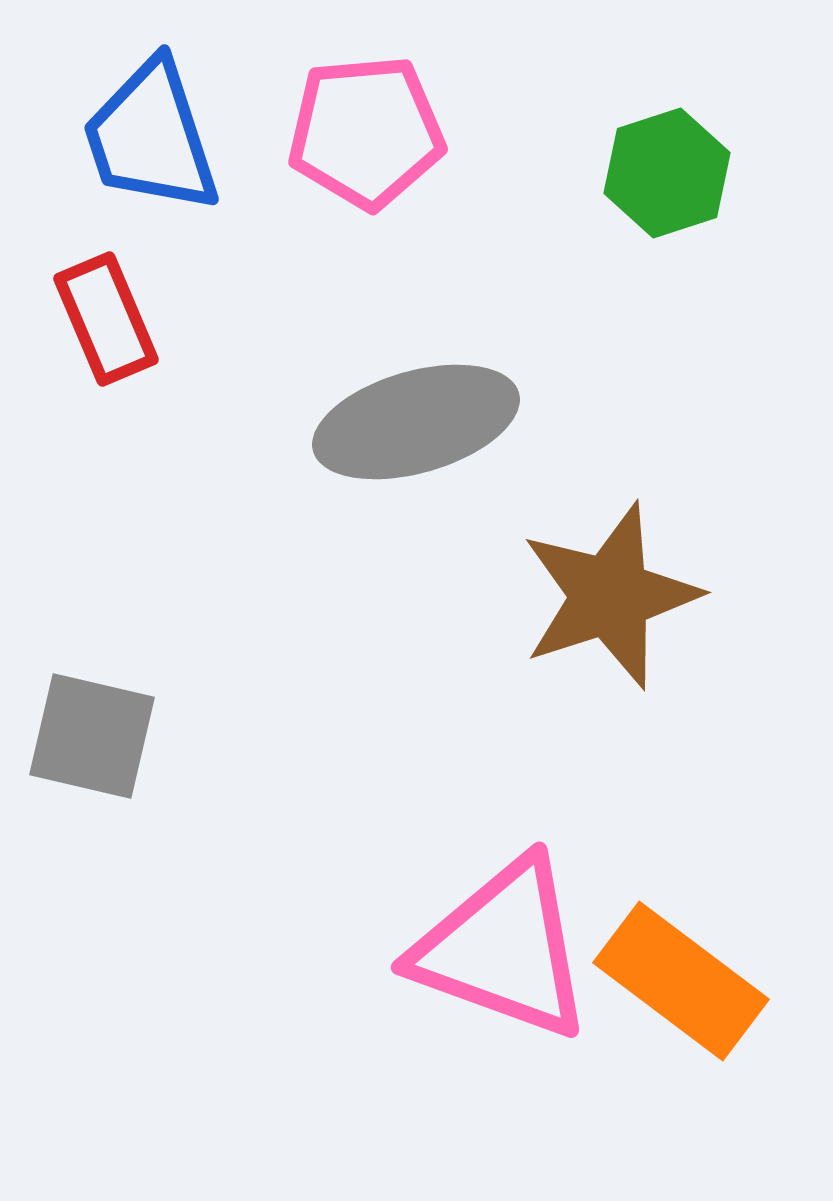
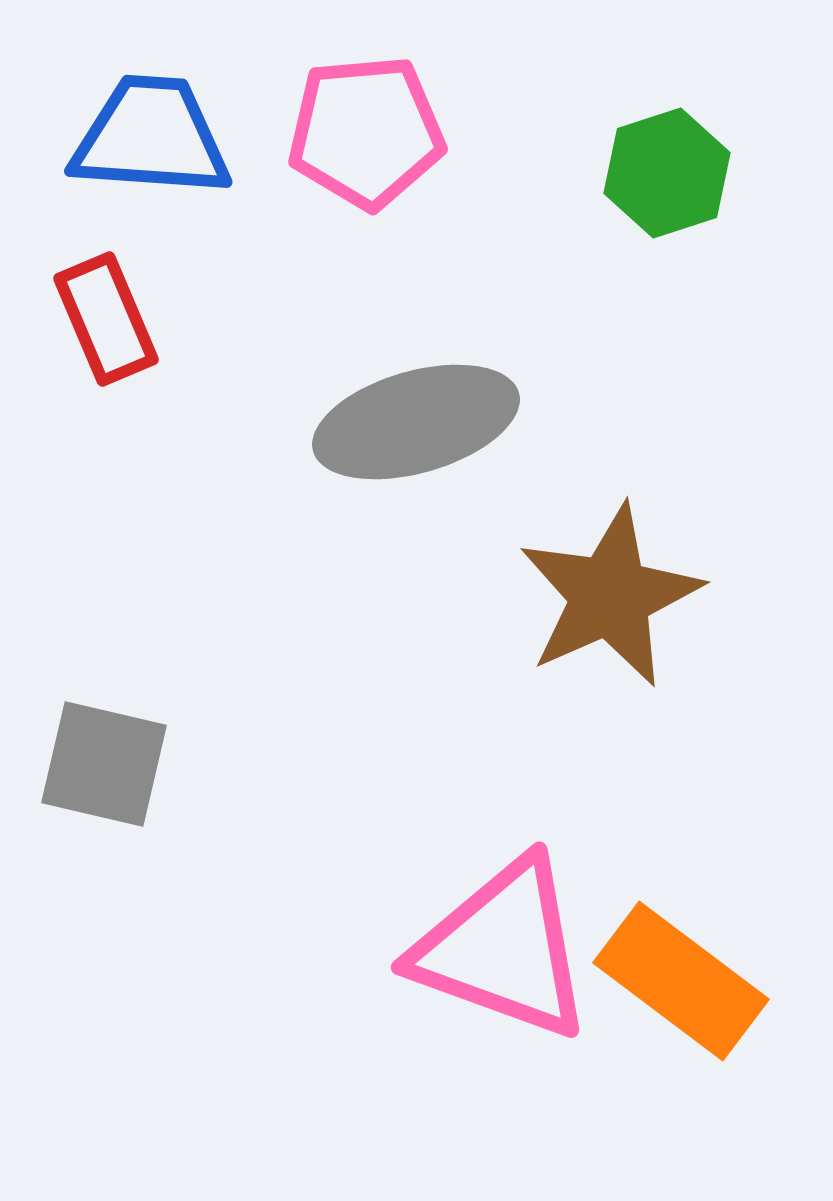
blue trapezoid: rotated 112 degrees clockwise
brown star: rotated 6 degrees counterclockwise
gray square: moved 12 px right, 28 px down
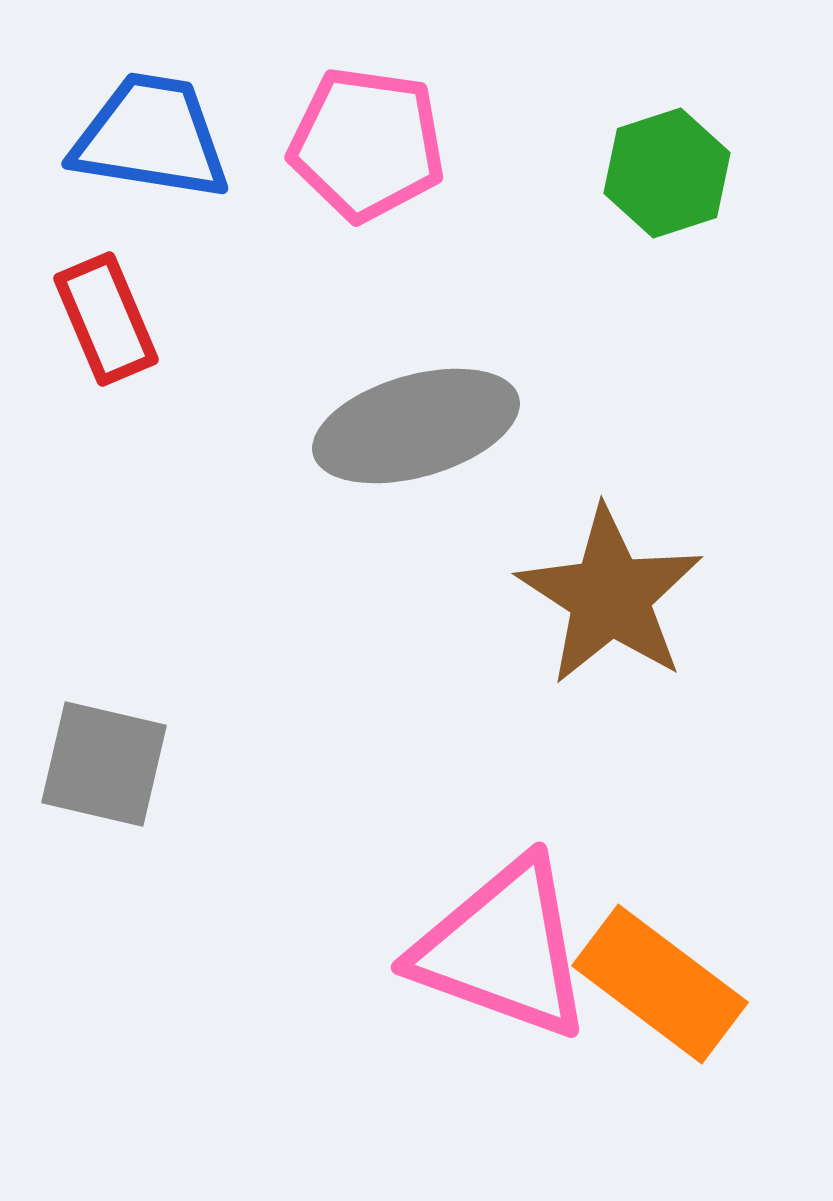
pink pentagon: moved 1 px right, 12 px down; rotated 13 degrees clockwise
blue trapezoid: rotated 5 degrees clockwise
gray ellipse: moved 4 px down
brown star: rotated 15 degrees counterclockwise
orange rectangle: moved 21 px left, 3 px down
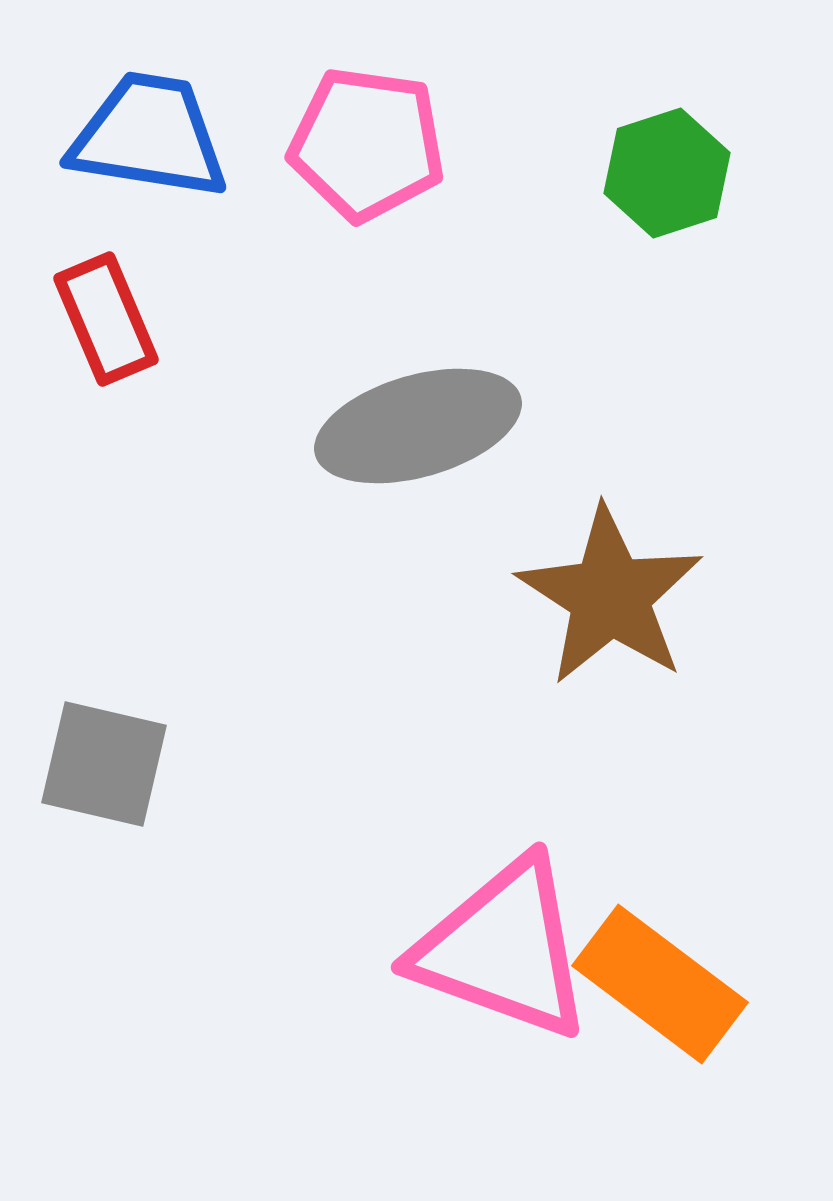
blue trapezoid: moved 2 px left, 1 px up
gray ellipse: moved 2 px right
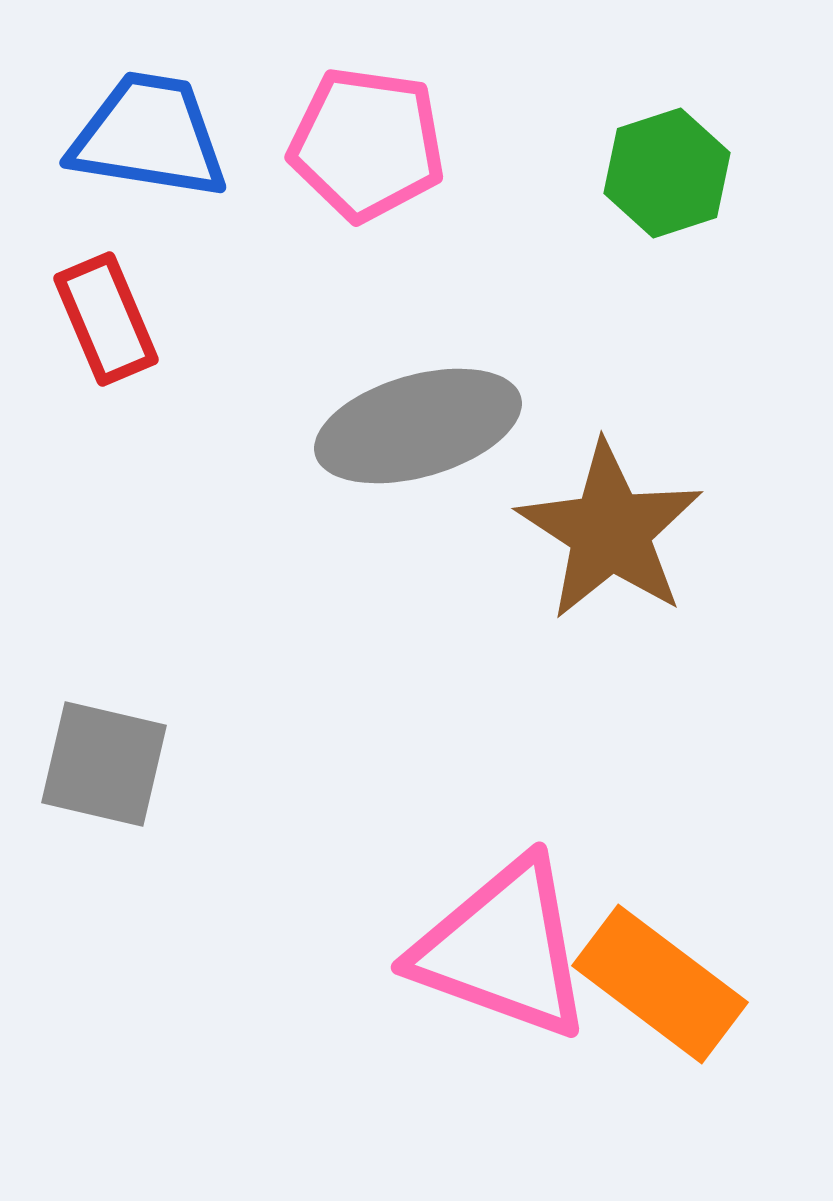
brown star: moved 65 px up
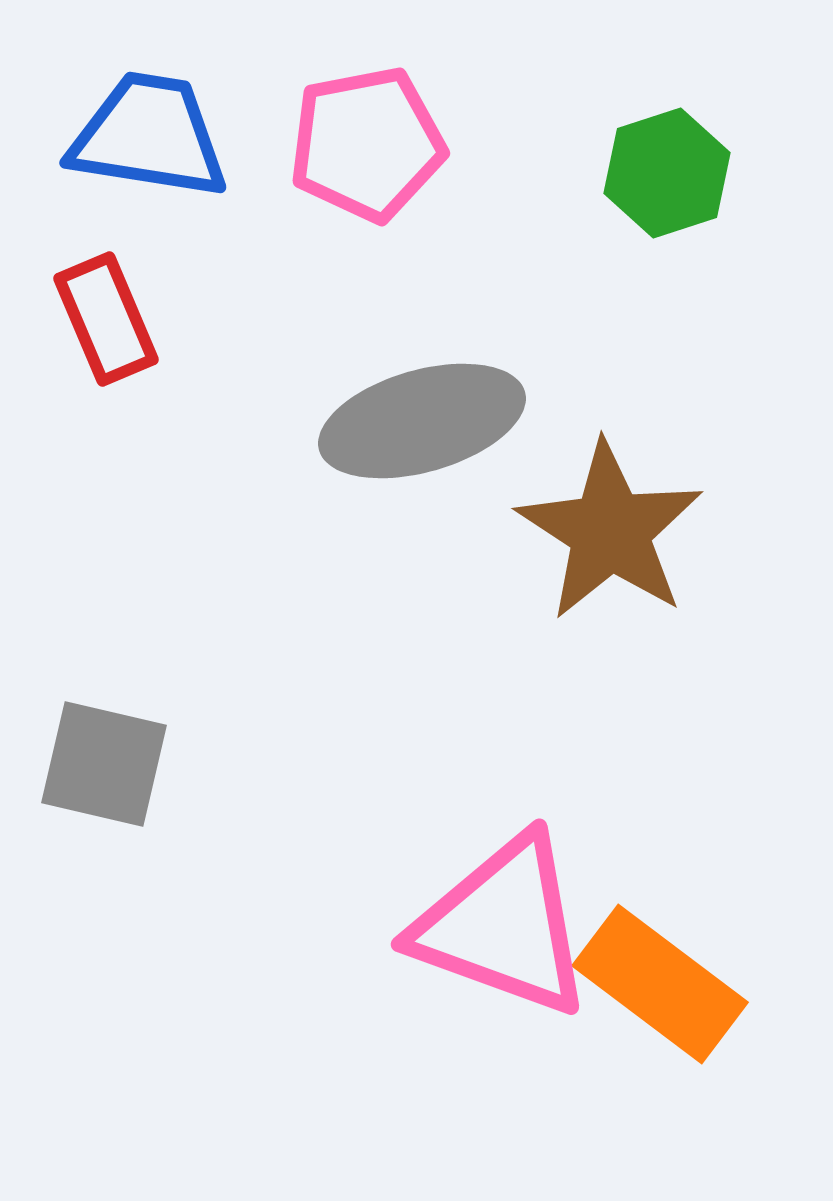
pink pentagon: rotated 19 degrees counterclockwise
gray ellipse: moved 4 px right, 5 px up
pink triangle: moved 23 px up
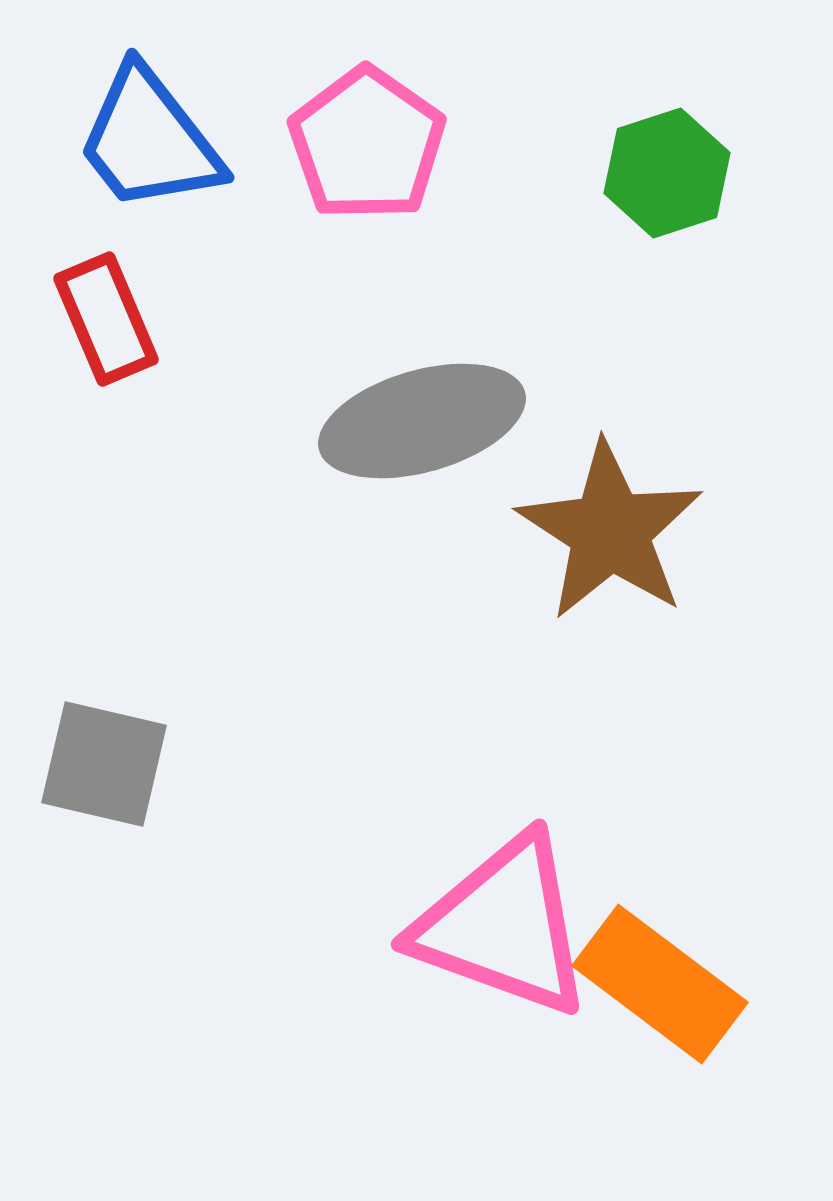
blue trapezoid: moved 4 px down; rotated 137 degrees counterclockwise
pink pentagon: rotated 26 degrees counterclockwise
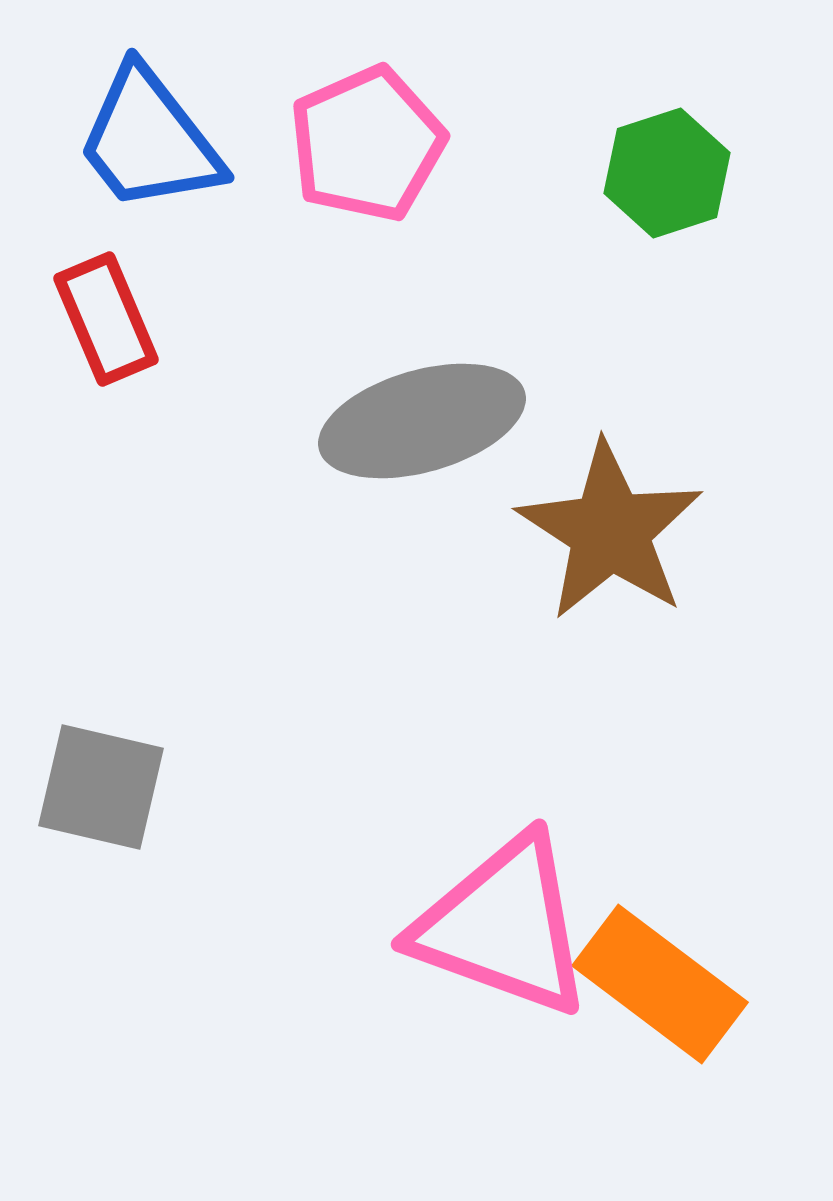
pink pentagon: rotated 13 degrees clockwise
gray square: moved 3 px left, 23 px down
